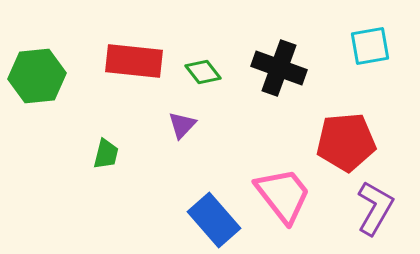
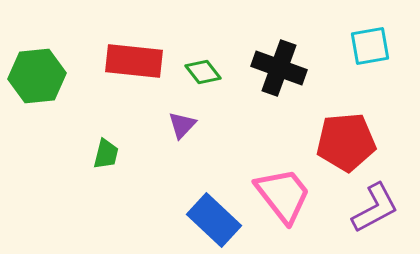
purple L-shape: rotated 32 degrees clockwise
blue rectangle: rotated 6 degrees counterclockwise
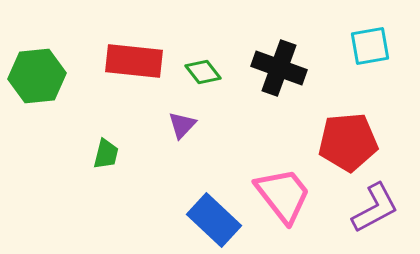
red pentagon: moved 2 px right
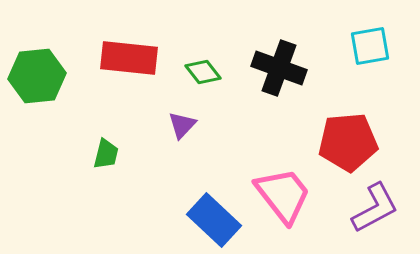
red rectangle: moved 5 px left, 3 px up
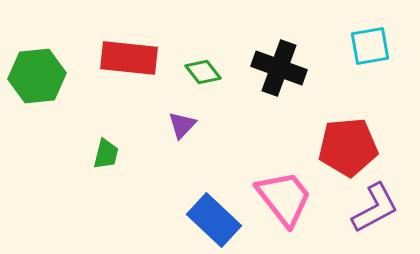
red pentagon: moved 5 px down
pink trapezoid: moved 1 px right, 3 px down
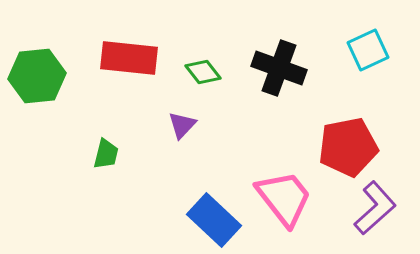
cyan square: moved 2 px left, 4 px down; rotated 15 degrees counterclockwise
red pentagon: rotated 6 degrees counterclockwise
purple L-shape: rotated 14 degrees counterclockwise
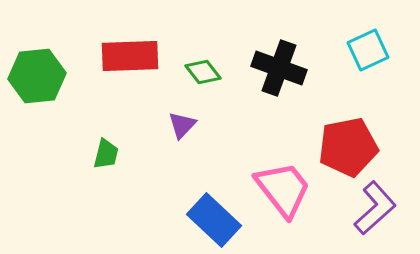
red rectangle: moved 1 px right, 2 px up; rotated 8 degrees counterclockwise
pink trapezoid: moved 1 px left, 9 px up
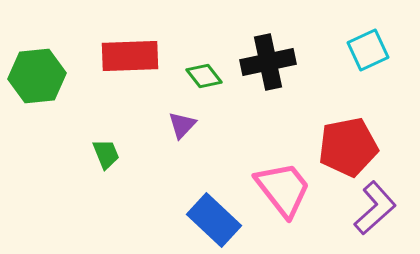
black cross: moved 11 px left, 6 px up; rotated 32 degrees counterclockwise
green diamond: moved 1 px right, 4 px down
green trapezoid: rotated 36 degrees counterclockwise
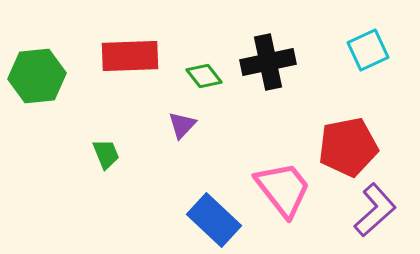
purple L-shape: moved 2 px down
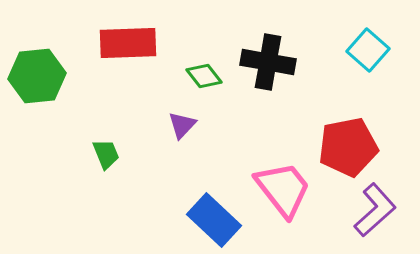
cyan square: rotated 24 degrees counterclockwise
red rectangle: moved 2 px left, 13 px up
black cross: rotated 22 degrees clockwise
